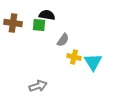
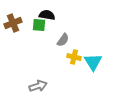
brown cross: rotated 30 degrees counterclockwise
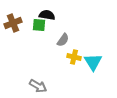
gray arrow: rotated 48 degrees clockwise
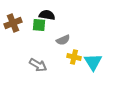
gray semicircle: rotated 32 degrees clockwise
gray arrow: moved 21 px up
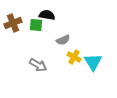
green square: moved 3 px left
yellow cross: rotated 16 degrees clockwise
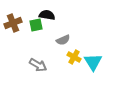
green square: rotated 16 degrees counterclockwise
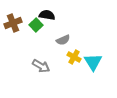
green square: rotated 32 degrees counterclockwise
gray arrow: moved 3 px right, 1 px down
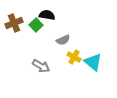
brown cross: moved 1 px right
cyan triangle: rotated 18 degrees counterclockwise
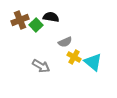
black semicircle: moved 4 px right, 2 px down
brown cross: moved 6 px right, 3 px up
gray semicircle: moved 2 px right, 2 px down
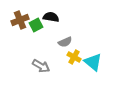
green square: rotated 16 degrees clockwise
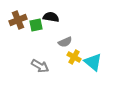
brown cross: moved 2 px left
green square: rotated 16 degrees clockwise
gray arrow: moved 1 px left
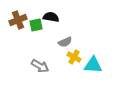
cyan triangle: moved 3 px down; rotated 36 degrees counterclockwise
